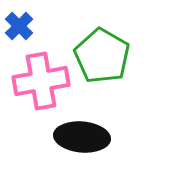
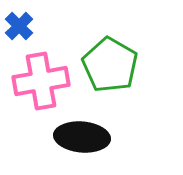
green pentagon: moved 8 px right, 9 px down
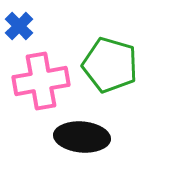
green pentagon: rotated 14 degrees counterclockwise
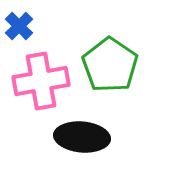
green pentagon: rotated 18 degrees clockwise
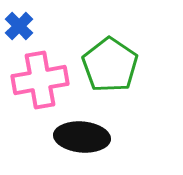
pink cross: moved 1 px left, 1 px up
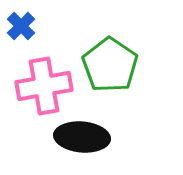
blue cross: moved 2 px right
pink cross: moved 4 px right, 6 px down
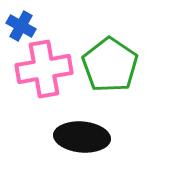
blue cross: rotated 16 degrees counterclockwise
pink cross: moved 17 px up
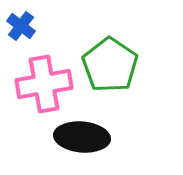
blue cross: rotated 8 degrees clockwise
pink cross: moved 15 px down
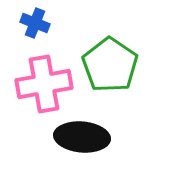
blue cross: moved 14 px right, 3 px up; rotated 16 degrees counterclockwise
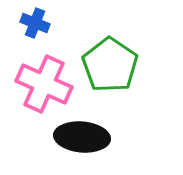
pink cross: rotated 34 degrees clockwise
